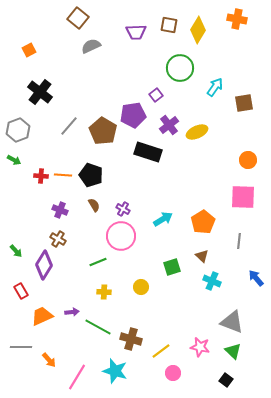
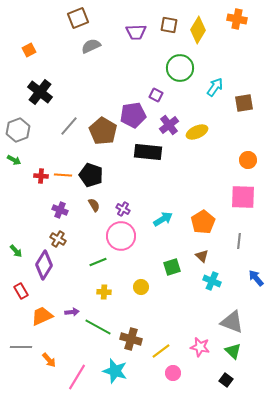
brown square at (78, 18): rotated 30 degrees clockwise
purple square at (156, 95): rotated 24 degrees counterclockwise
black rectangle at (148, 152): rotated 12 degrees counterclockwise
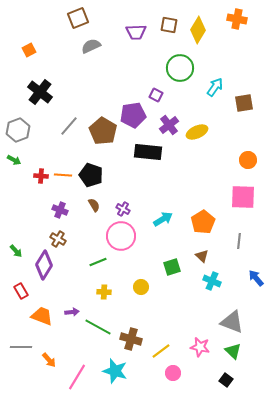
orange trapezoid at (42, 316): rotated 45 degrees clockwise
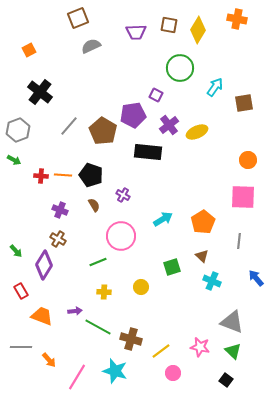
purple cross at (123, 209): moved 14 px up
purple arrow at (72, 312): moved 3 px right, 1 px up
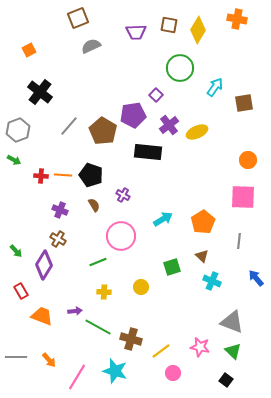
purple square at (156, 95): rotated 16 degrees clockwise
gray line at (21, 347): moved 5 px left, 10 px down
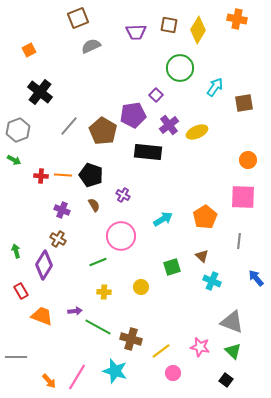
purple cross at (60, 210): moved 2 px right
orange pentagon at (203, 222): moved 2 px right, 5 px up
green arrow at (16, 251): rotated 152 degrees counterclockwise
orange arrow at (49, 360): moved 21 px down
